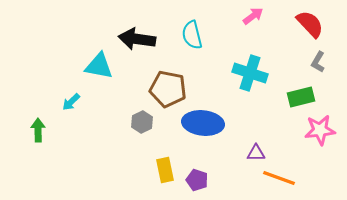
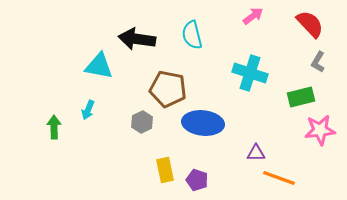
cyan arrow: moved 17 px right, 8 px down; rotated 24 degrees counterclockwise
green arrow: moved 16 px right, 3 px up
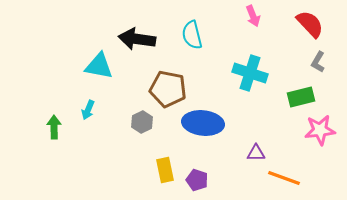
pink arrow: rotated 105 degrees clockwise
orange line: moved 5 px right
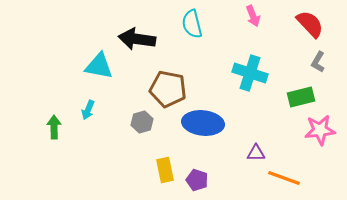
cyan semicircle: moved 11 px up
gray hexagon: rotated 10 degrees clockwise
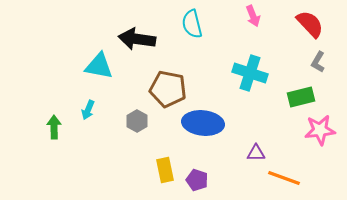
gray hexagon: moved 5 px left, 1 px up; rotated 15 degrees counterclockwise
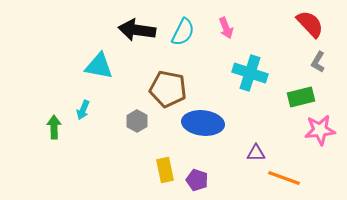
pink arrow: moved 27 px left, 12 px down
cyan semicircle: moved 9 px left, 8 px down; rotated 140 degrees counterclockwise
black arrow: moved 9 px up
cyan arrow: moved 5 px left
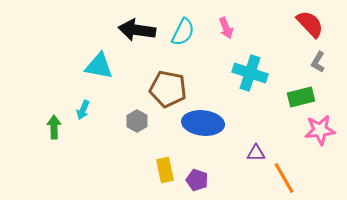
orange line: rotated 40 degrees clockwise
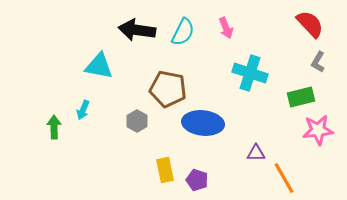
pink star: moved 2 px left
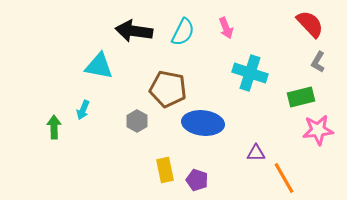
black arrow: moved 3 px left, 1 px down
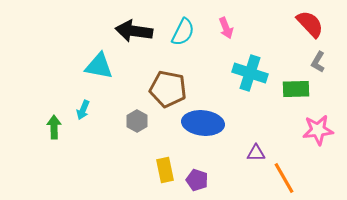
green rectangle: moved 5 px left, 8 px up; rotated 12 degrees clockwise
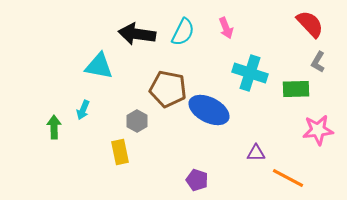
black arrow: moved 3 px right, 3 px down
blue ellipse: moved 6 px right, 13 px up; rotated 21 degrees clockwise
yellow rectangle: moved 45 px left, 18 px up
orange line: moved 4 px right; rotated 32 degrees counterclockwise
